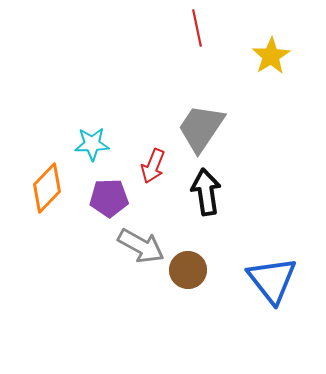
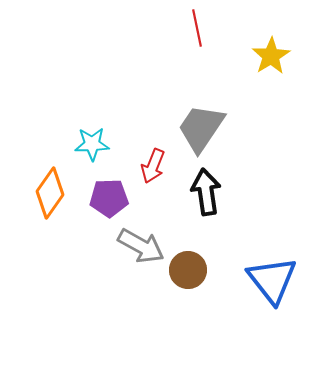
orange diamond: moved 3 px right, 5 px down; rotated 9 degrees counterclockwise
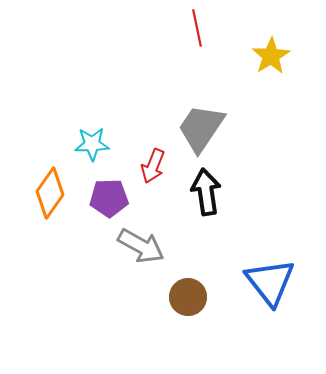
brown circle: moved 27 px down
blue triangle: moved 2 px left, 2 px down
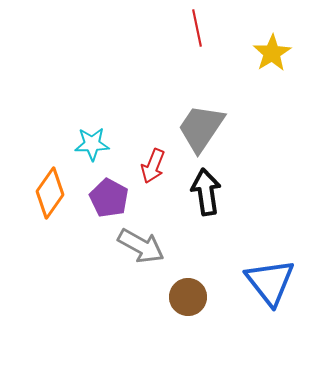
yellow star: moved 1 px right, 3 px up
purple pentagon: rotated 30 degrees clockwise
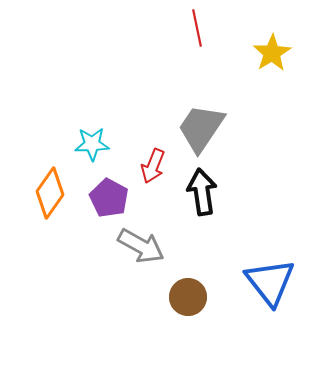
black arrow: moved 4 px left
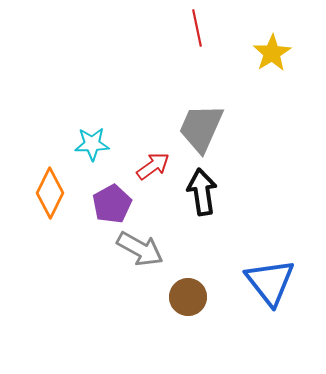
gray trapezoid: rotated 10 degrees counterclockwise
red arrow: rotated 148 degrees counterclockwise
orange diamond: rotated 9 degrees counterclockwise
purple pentagon: moved 3 px right, 6 px down; rotated 15 degrees clockwise
gray arrow: moved 1 px left, 3 px down
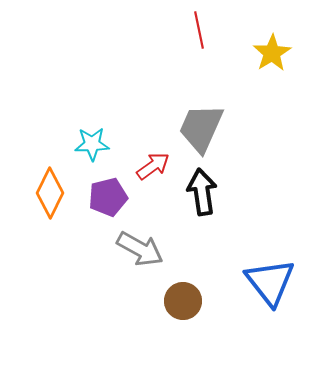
red line: moved 2 px right, 2 px down
purple pentagon: moved 4 px left, 7 px up; rotated 15 degrees clockwise
brown circle: moved 5 px left, 4 px down
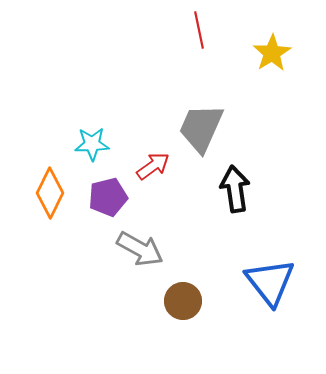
black arrow: moved 33 px right, 3 px up
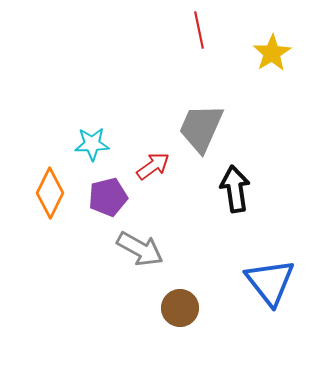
brown circle: moved 3 px left, 7 px down
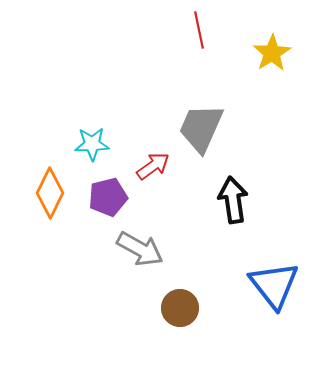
black arrow: moved 2 px left, 11 px down
blue triangle: moved 4 px right, 3 px down
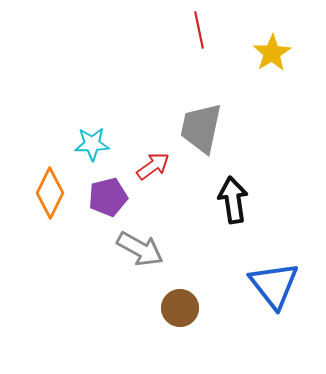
gray trapezoid: rotated 12 degrees counterclockwise
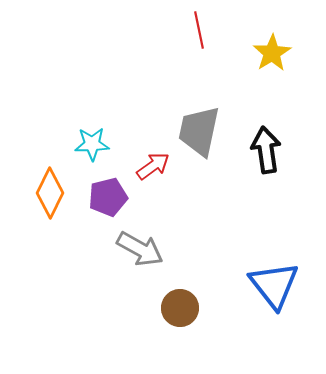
gray trapezoid: moved 2 px left, 3 px down
black arrow: moved 33 px right, 50 px up
